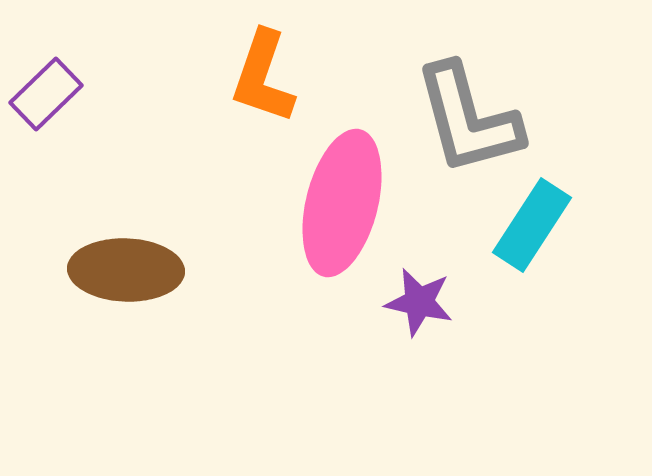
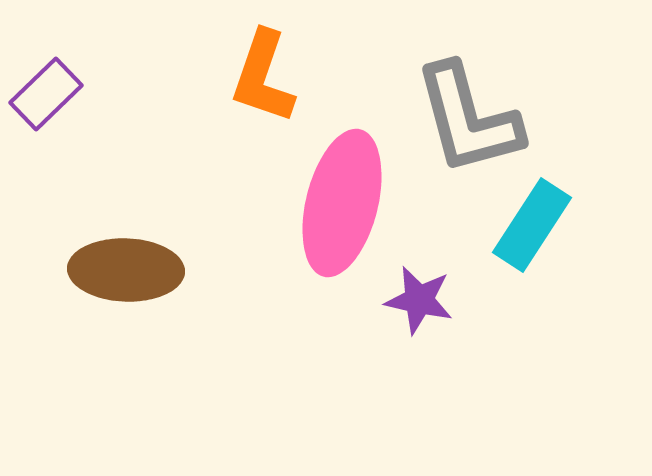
purple star: moved 2 px up
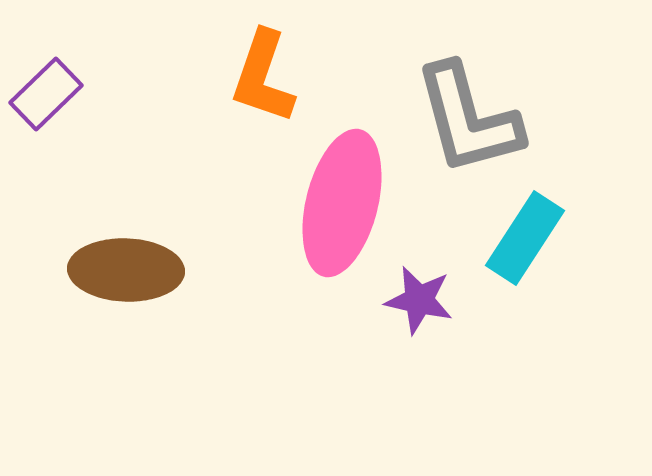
cyan rectangle: moved 7 px left, 13 px down
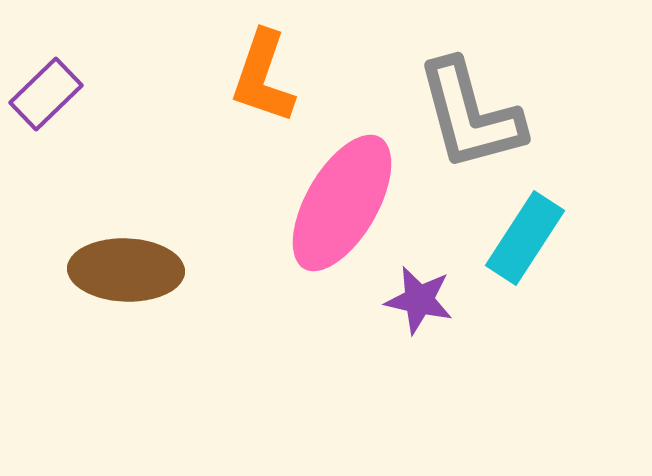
gray L-shape: moved 2 px right, 4 px up
pink ellipse: rotated 16 degrees clockwise
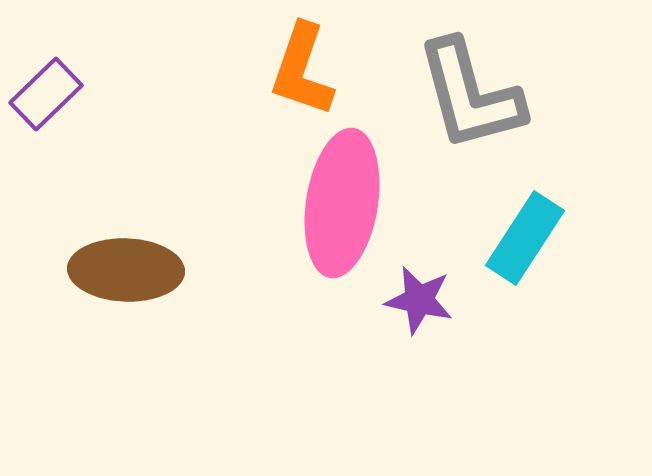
orange L-shape: moved 39 px right, 7 px up
gray L-shape: moved 20 px up
pink ellipse: rotated 21 degrees counterclockwise
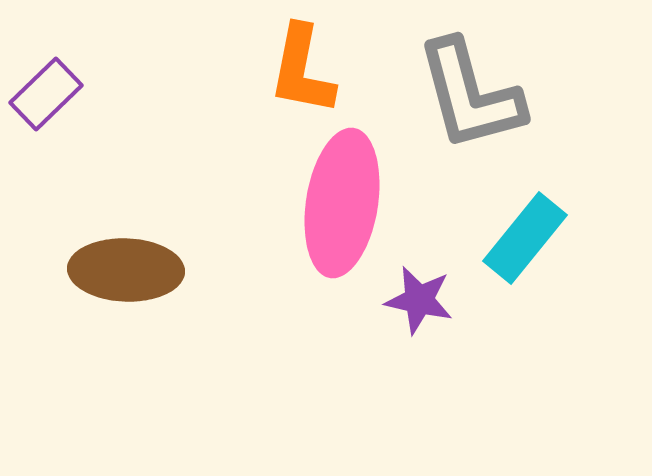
orange L-shape: rotated 8 degrees counterclockwise
cyan rectangle: rotated 6 degrees clockwise
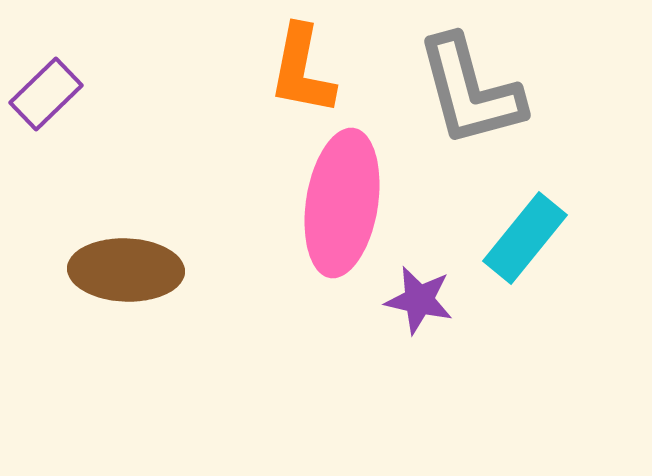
gray L-shape: moved 4 px up
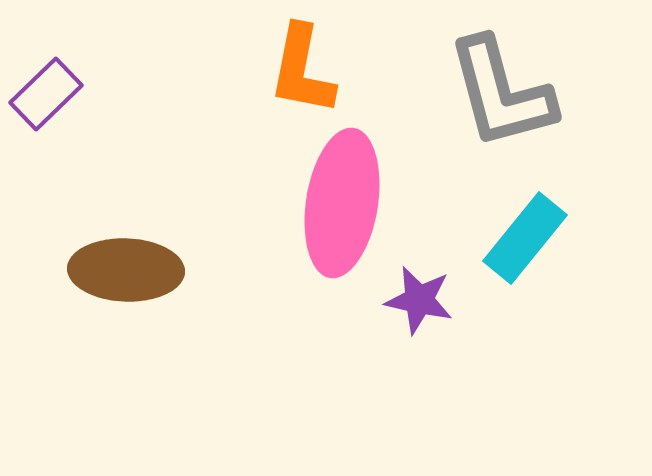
gray L-shape: moved 31 px right, 2 px down
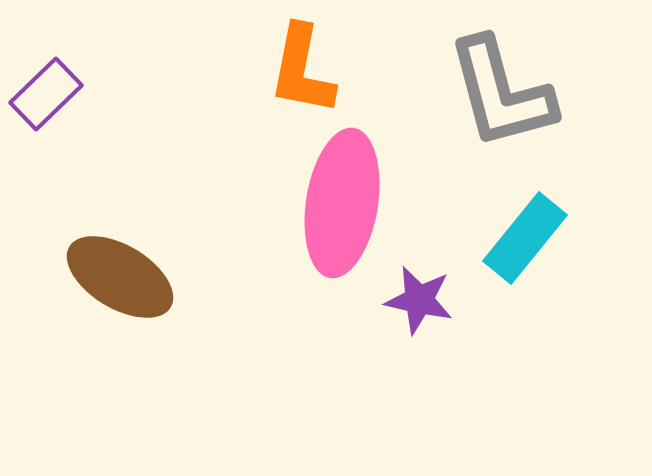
brown ellipse: moved 6 px left, 7 px down; rotated 29 degrees clockwise
